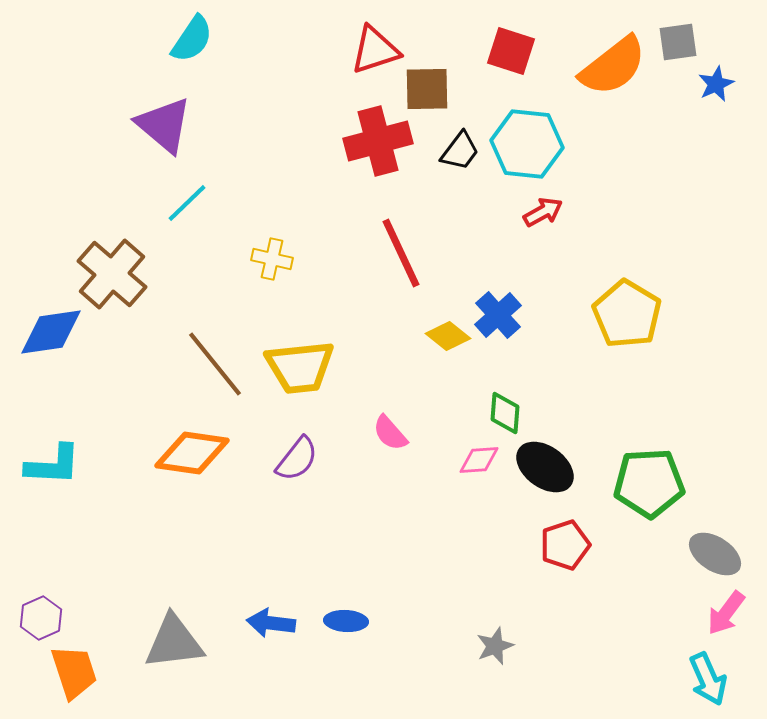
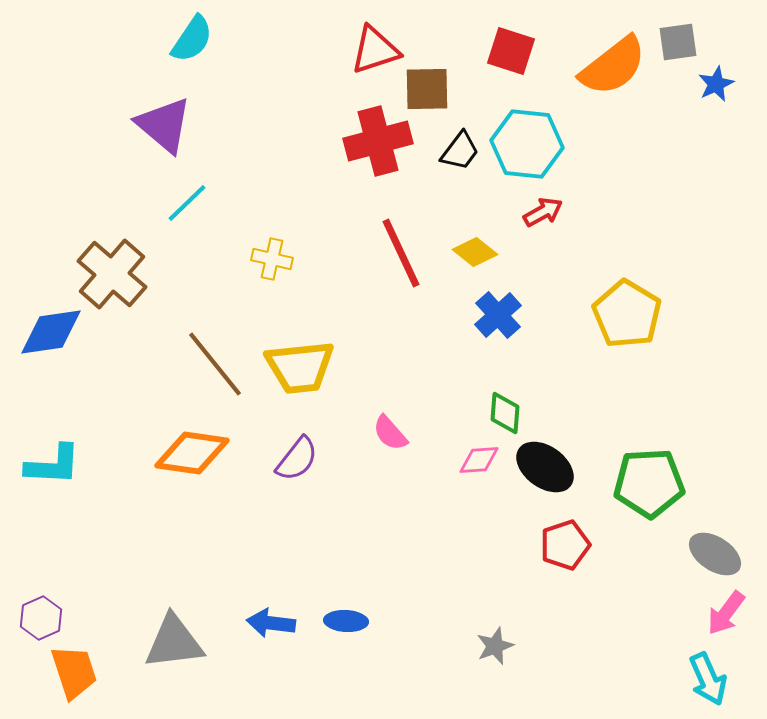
yellow diamond: moved 27 px right, 84 px up
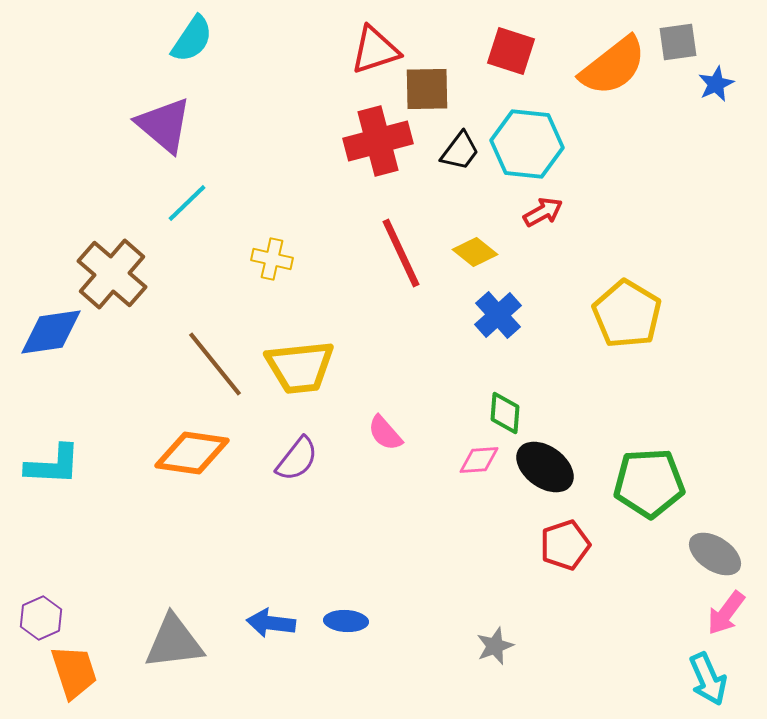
pink semicircle: moved 5 px left
